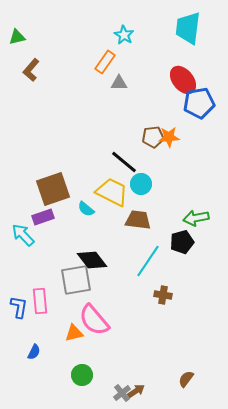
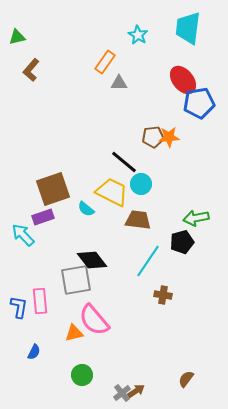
cyan star: moved 14 px right
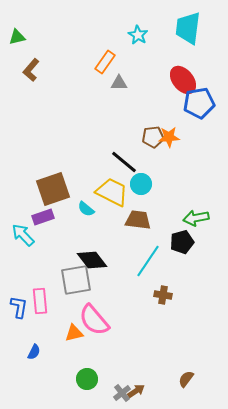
green circle: moved 5 px right, 4 px down
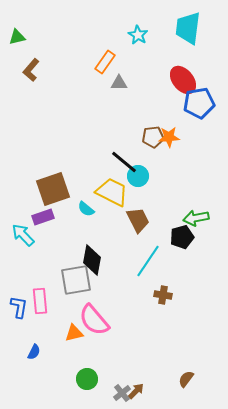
cyan circle: moved 3 px left, 8 px up
brown trapezoid: rotated 56 degrees clockwise
black pentagon: moved 5 px up
black diamond: rotated 48 degrees clockwise
brown arrow: rotated 12 degrees counterclockwise
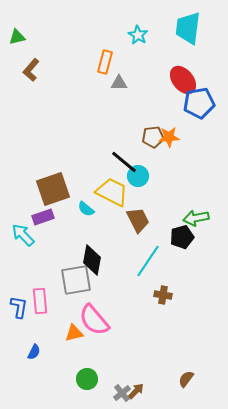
orange rectangle: rotated 20 degrees counterclockwise
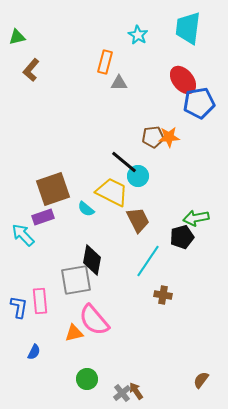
brown semicircle: moved 15 px right, 1 px down
brown arrow: rotated 78 degrees counterclockwise
